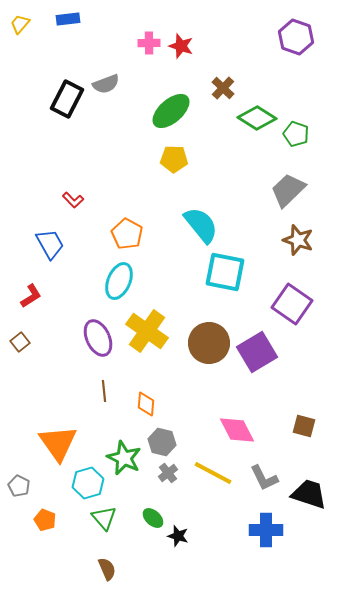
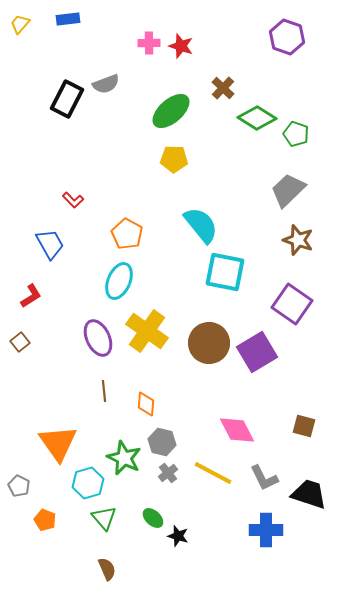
purple hexagon at (296, 37): moved 9 px left
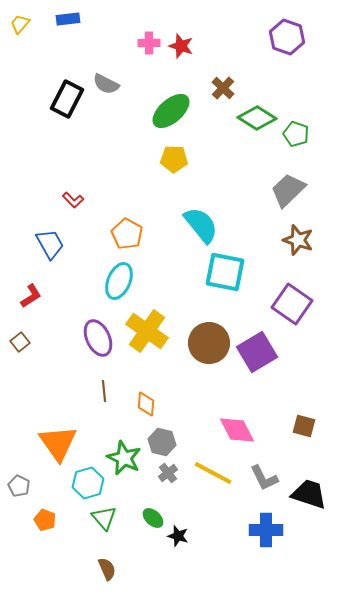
gray semicircle at (106, 84): rotated 48 degrees clockwise
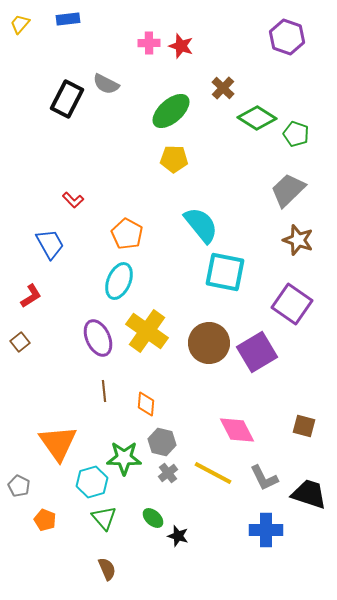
green star at (124, 458): rotated 24 degrees counterclockwise
cyan hexagon at (88, 483): moved 4 px right, 1 px up
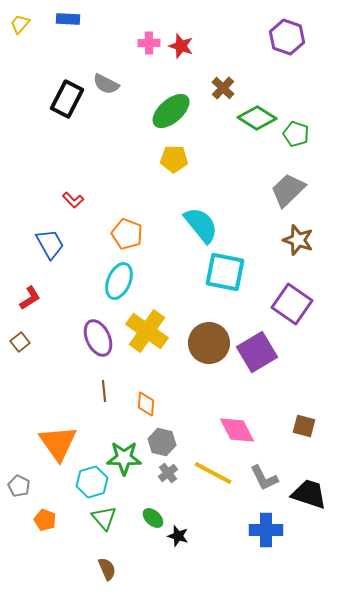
blue rectangle at (68, 19): rotated 10 degrees clockwise
orange pentagon at (127, 234): rotated 8 degrees counterclockwise
red L-shape at (31, 296): moved 1 px left, 2 px down
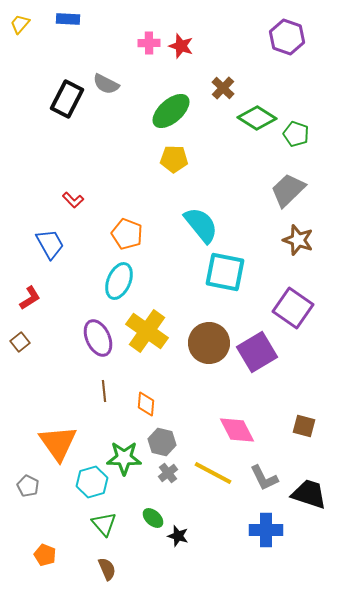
purple square at (292, 304): moved 1 px right, 4 px down
gray pentagon at (19, 486): moved 9 px right
green triangle at (104, 518): moved 6 px down
orange pentagon at (45, 520): moved 35 px down
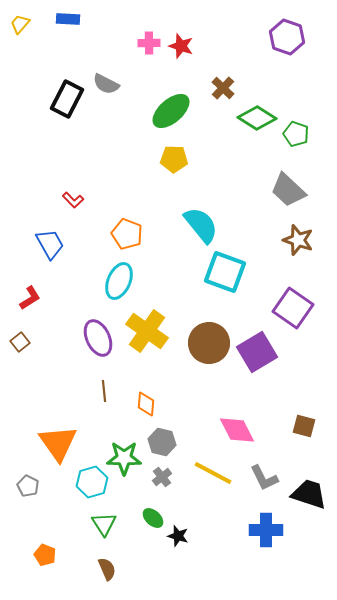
gray trapezoid at (288, 190): rotated 93 degrees counterclockwise
cyan square at (225, 272): rotated 9 degrees clockwise
gray cross at (168, 473): moved 6 px left, 4 px down
green triangle at (104, 524): rotated 8 degrees clockwise
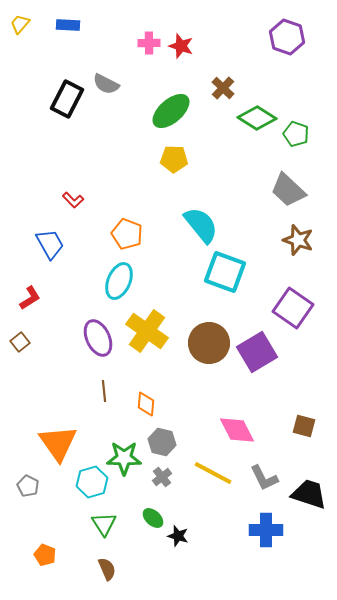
blue rectangle at (68, 19): moved 6 px down
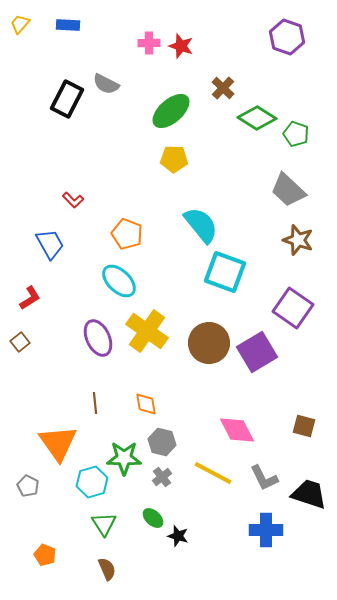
cyan ellipse at (119, 281): rotated 69 degrees counterclockwise
brown line at (104, 391): moved 9 px left, 12 px down
orange diamond at (146, 404): rotated 15 degrees counterclockwise
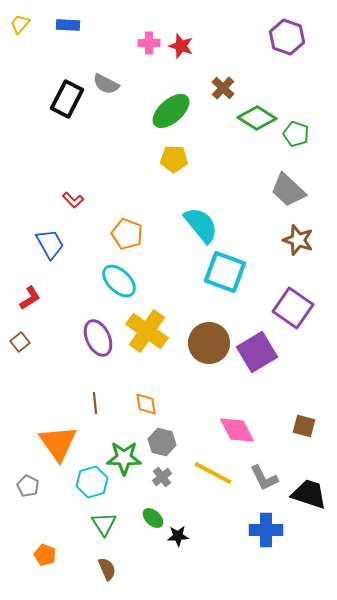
black star at (178, 536): rotated 20 degrees counterclockwise
